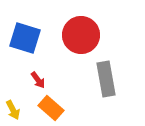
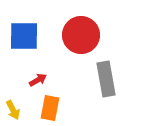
blue square: moved 1 px left, 2 px up; rotated 16 degrees counterclockwise
red arrow: rotated 84 degrees counterclockwise
orange rectangle: moved 1 px left; rotated 60 degrees clockwise
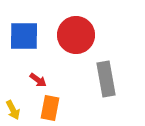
red circle: moved 5 px left
red arrow: rotated 66 degrees clockwise
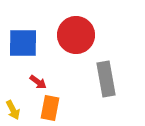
blue square: moved 1 px left, 7 px down
red arrow: moved 2 px down
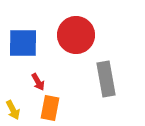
red arrow: rotated 24 degrees clockwise
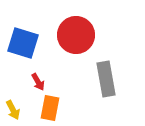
blue square: rotated 16 degrees clockwise
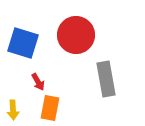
yellow arrow: rotated 24 degrees clockwise
